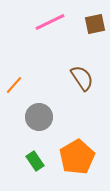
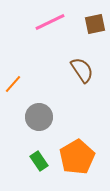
brown semicircle: moved 8 px up
orange line: moved 1 px left, 1 px up
green rectangle: moved 4 px right
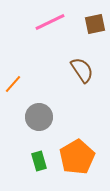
green rectangle: rotated 18 degrees clockwise
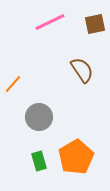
orange pentagon: moved 1 px left
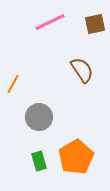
orange line: rotated 12 degrees counterclockwise
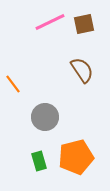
brown square: moved 11 px left
orange line: rotated 66 degrees counterclockwise
gray circle: moved 6 px right
orange pentagon: rotated 16 degrees clockwise
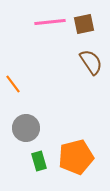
pink line: rotated 20 degrees clockwise
brown semicircle: moved 9 px right, 8 px up
gray circle: moved 19 px left, 11 px down
